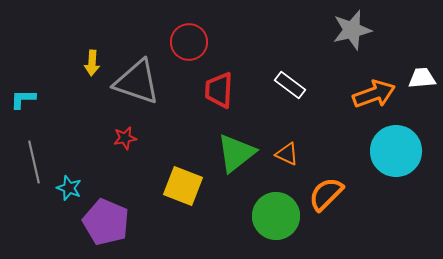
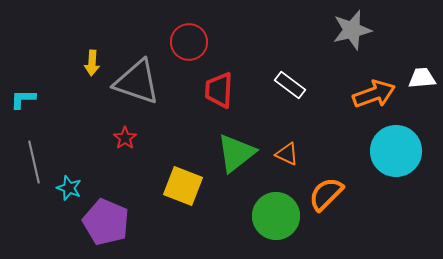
red star: rotated 25 degrees counterclockwise
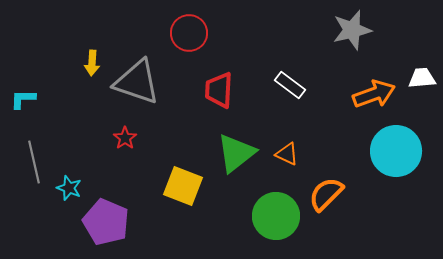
red circle: moved 9 px up
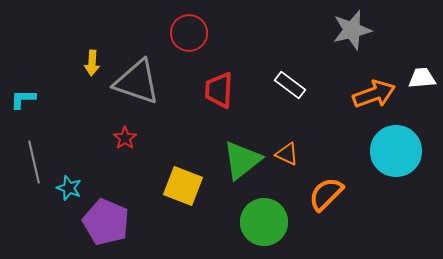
green triangle: moved 6 px right, 7 px down
green circle: moved 12 px left, 6 px down
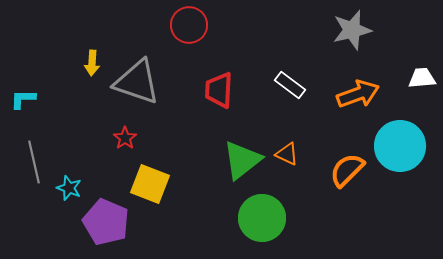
red circle: moved 8 px up
orange arrow: moved 16 px left
cyan circle: moved 4 px right, 5 px up
yellow square: moved 33 px left, 2 px up
orange semicircle: moved 21 px right, 24 px up
green circle: moved 2 px left, 4 px up
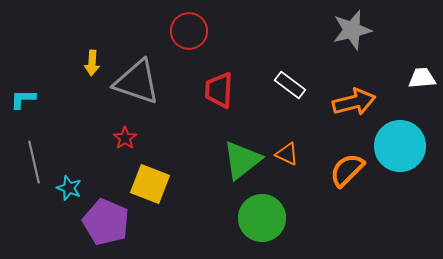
red circle: moved 6 px down
orange arrow: moved 4 px left, 8 px down; rotated 6 degrees clockwise
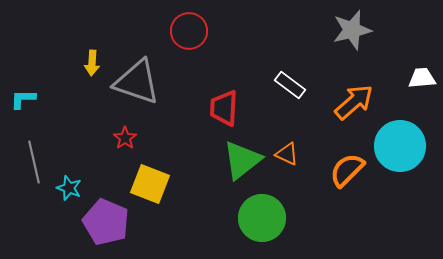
red trapezoid: moved 5 px right, 18 px down
orange arrow: rotated 27 degrees counterclockwise
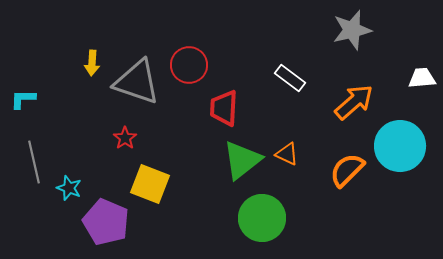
red circle: moved 34 px down
white rectangle: moved 7 px up
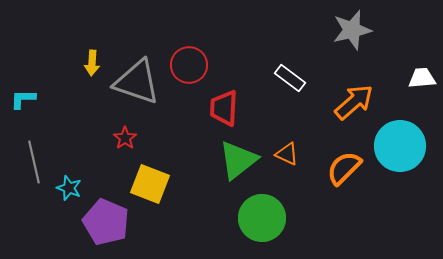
green triangle: moved 4 px left
orange semicircle: moved 3 px left, 2 px up
